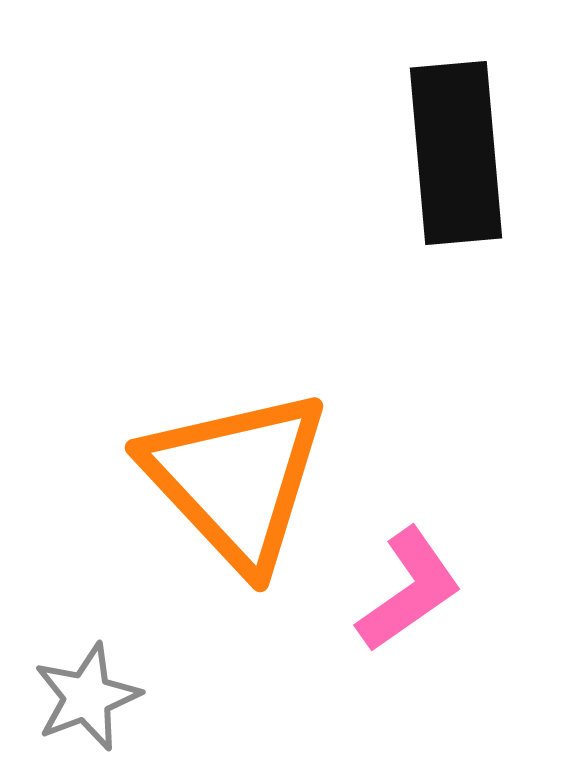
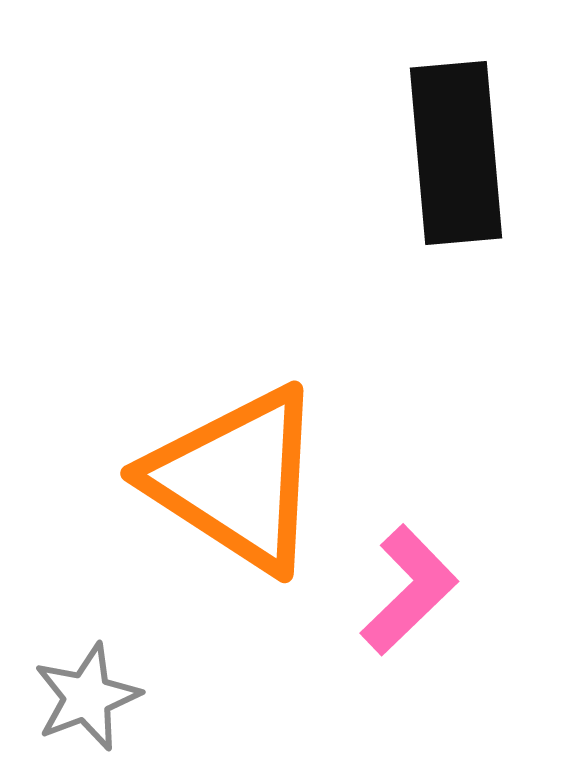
orange triangle: rotated 14 degrees counterclockwise
pink L-shape: rotated 9 degrees counterclockwise
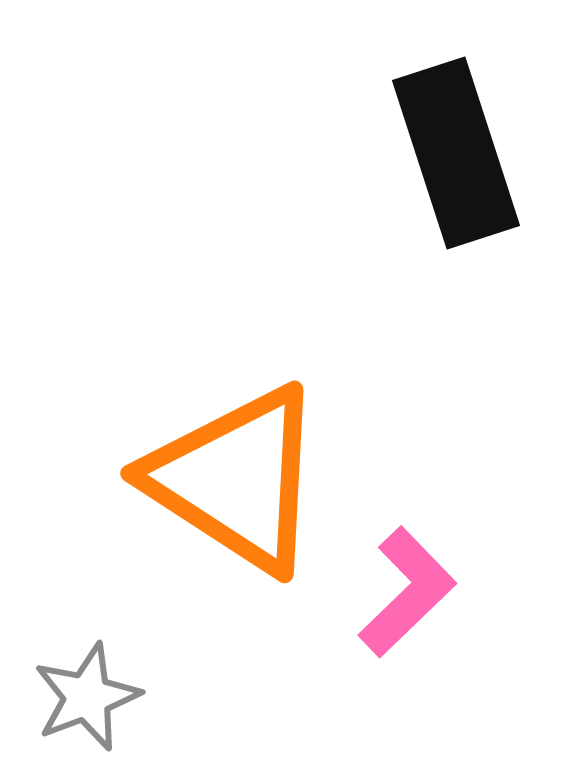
black rectangle: rotated 13 degrees counterclockwise
pink L-shape: moved 2 px left, 2 px down
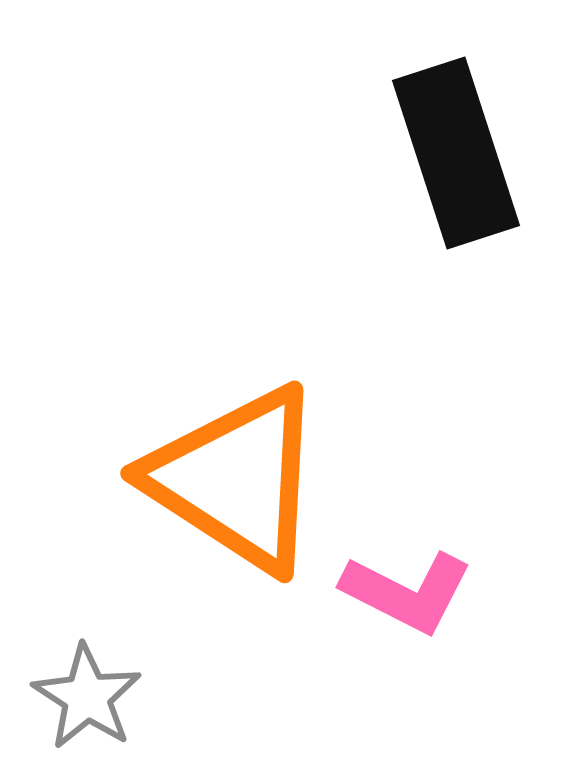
pink L-shape: rotated 71 degrees clockwise
gray star: rotated 18 degrees counterclockwise
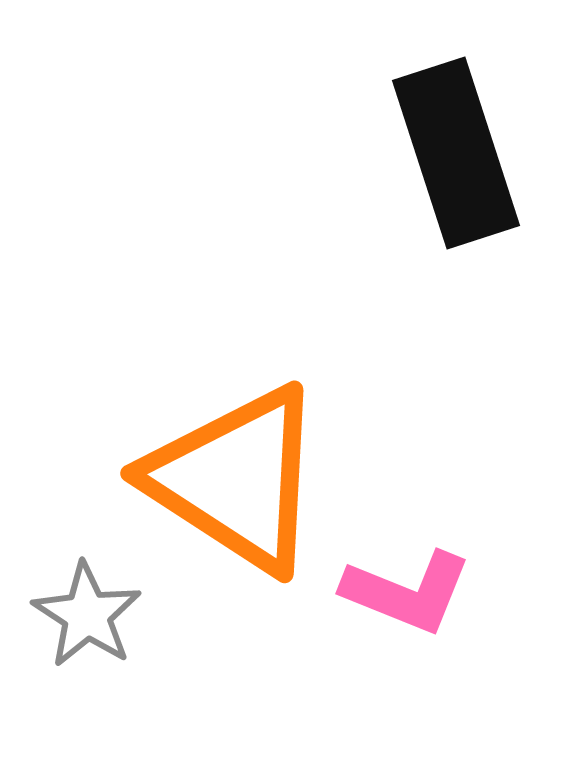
pink L-shape: rotated 5 degrees counterclockwise
gray star: moved 82 px up
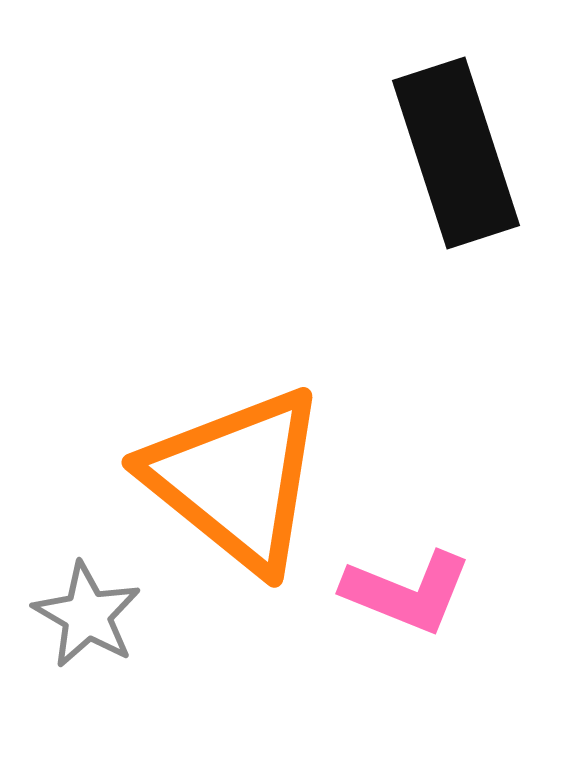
orange triangle: rotated 6 degrees clockwise
gray star: rotated 3 degrees counterclockwise
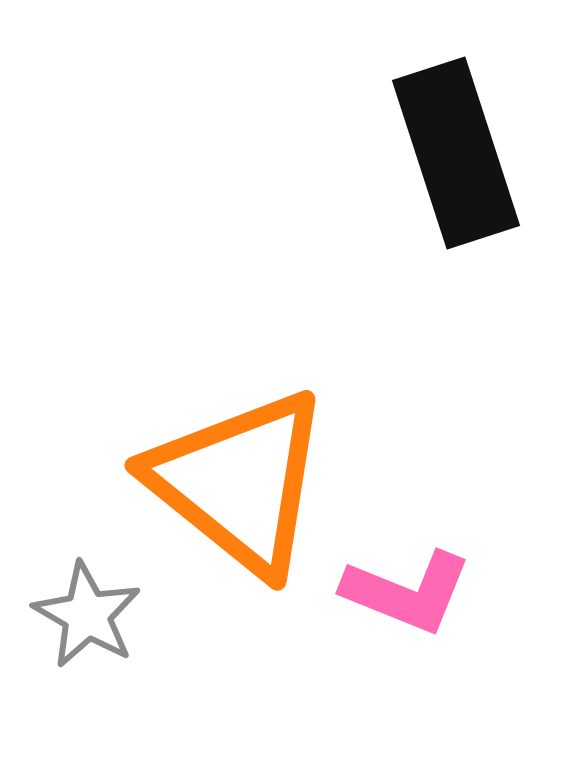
orange triangle: moved 3 px right, 3 px down
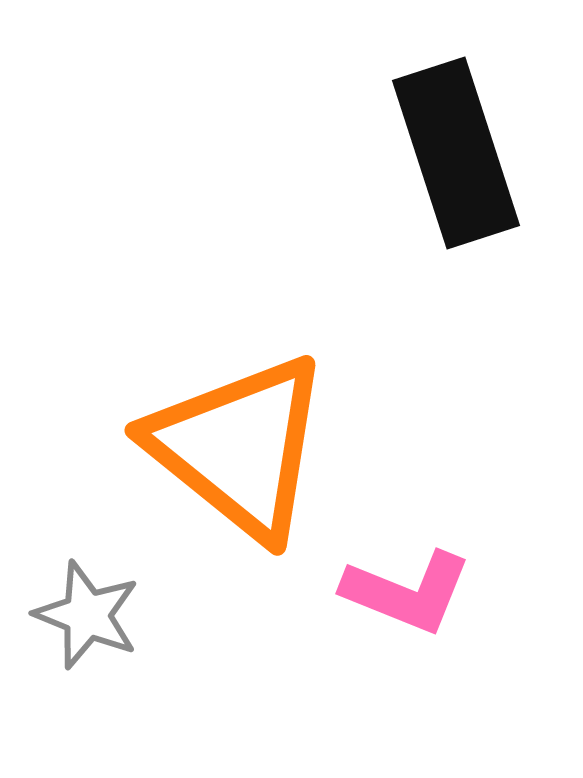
orange triangle: moved 35 px up
gray star: rotated 8 degrees counterclockwise
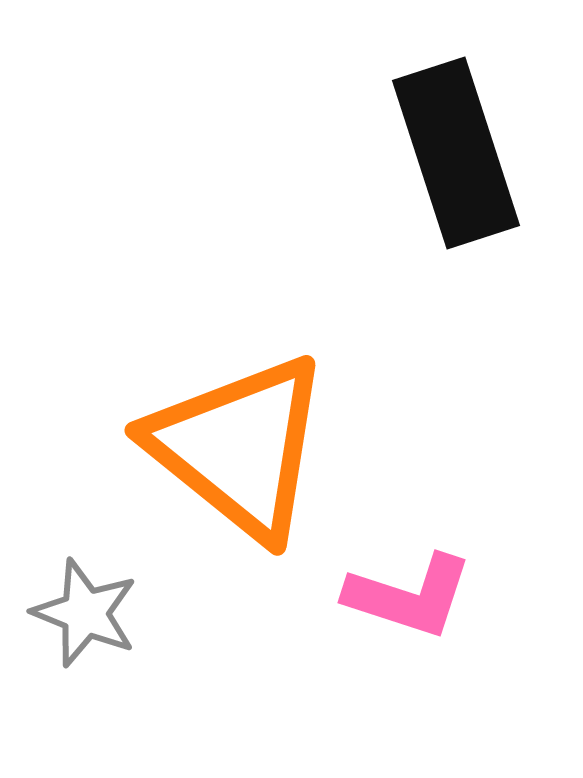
pink L-shape: moved 2 px right, 4 px down; rotated 4 degrees counterclockwise
gray star: moved 2 px left, 2 px up
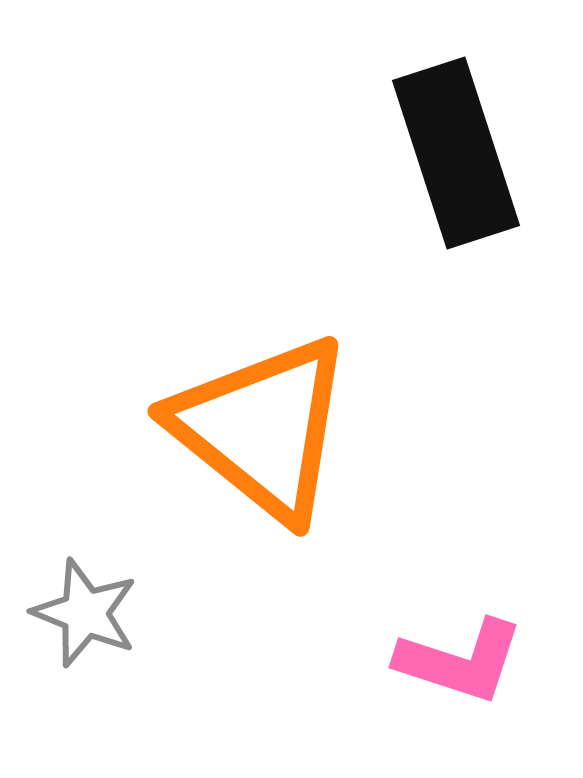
orange triangle: moved 23 px right, 19 px up
pink L-shape: moved 51 px right, 65 px down
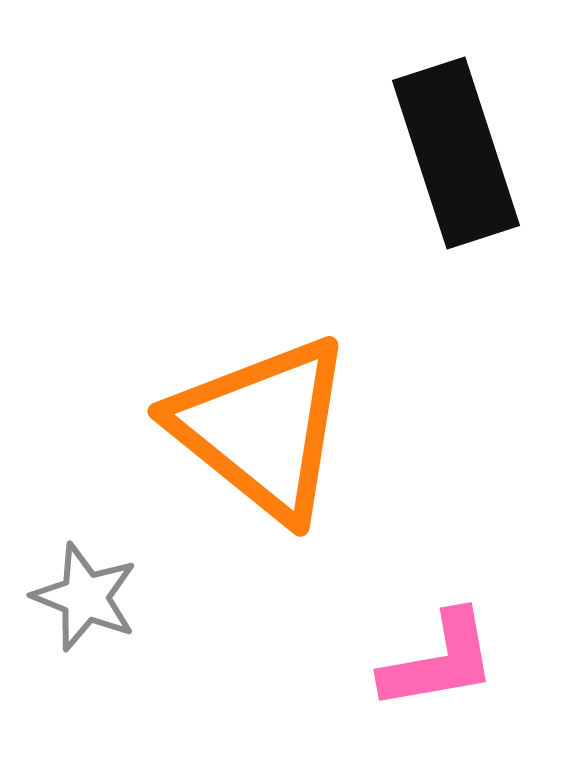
gray star: moved 16 px up
pink L-shape: moved 21 px left; rotated 28 degrees counterclockwise
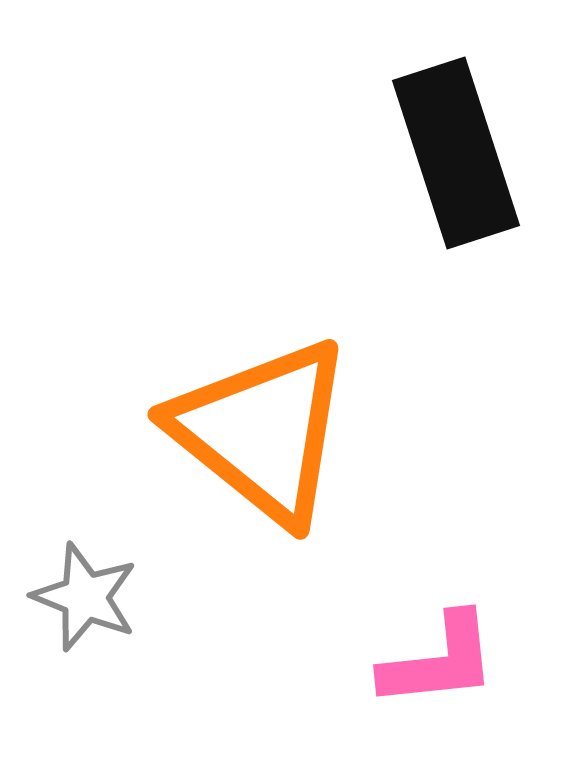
orange triangle: moved 3 px down
pink L-shape: rotated 4 degrees clockwise
